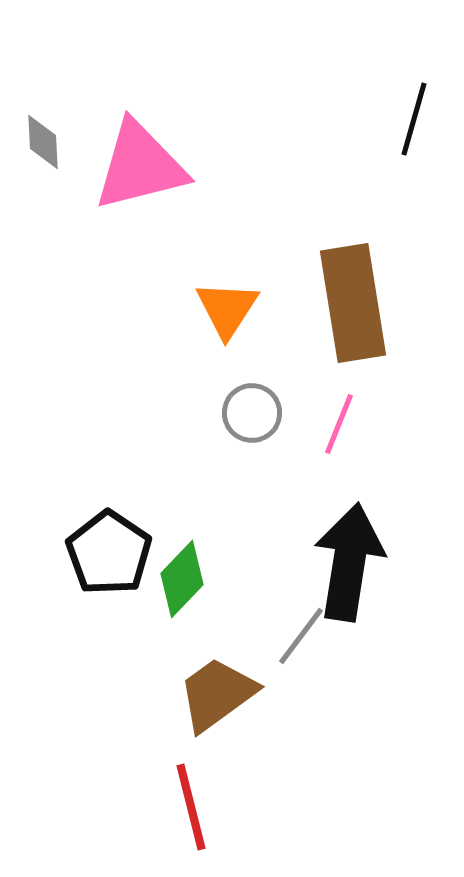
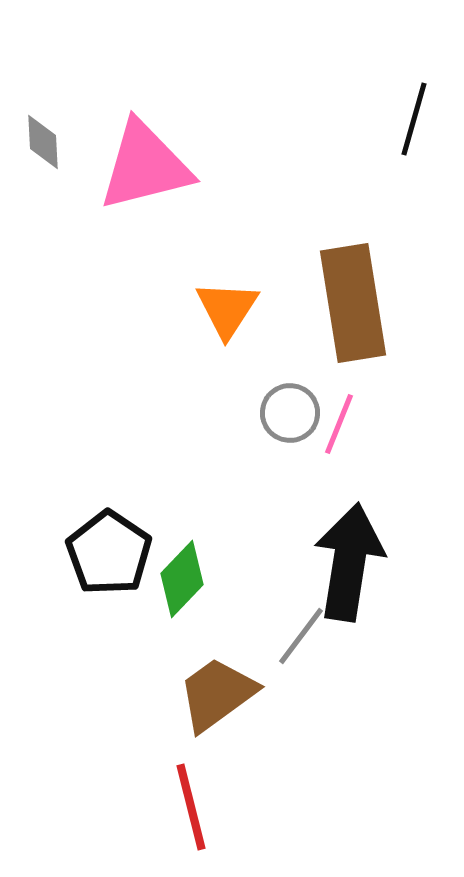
pink triangle: moved 5 px right
gray circle: moved 38 px right
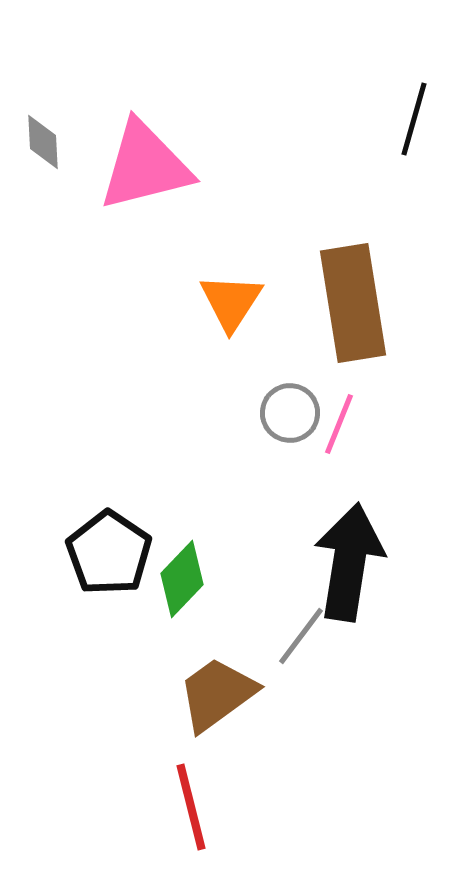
orange triangle: moved 4 px right, 7 px up
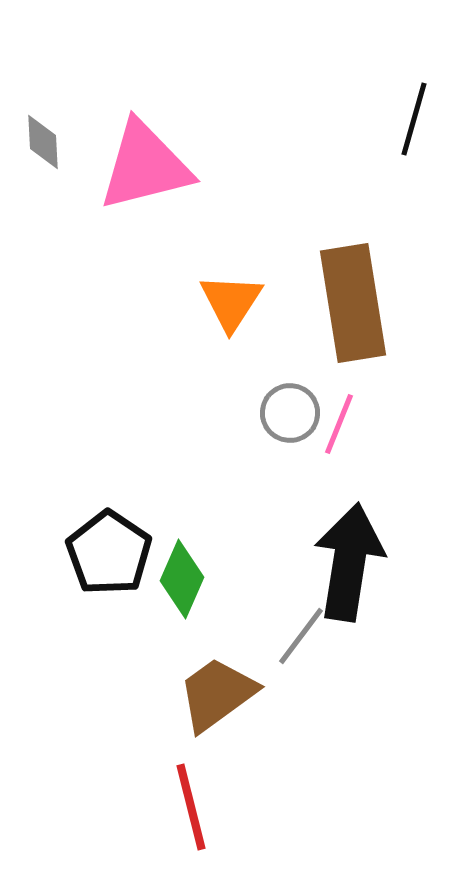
green diamond: rotated 20 degrees counterclockwise
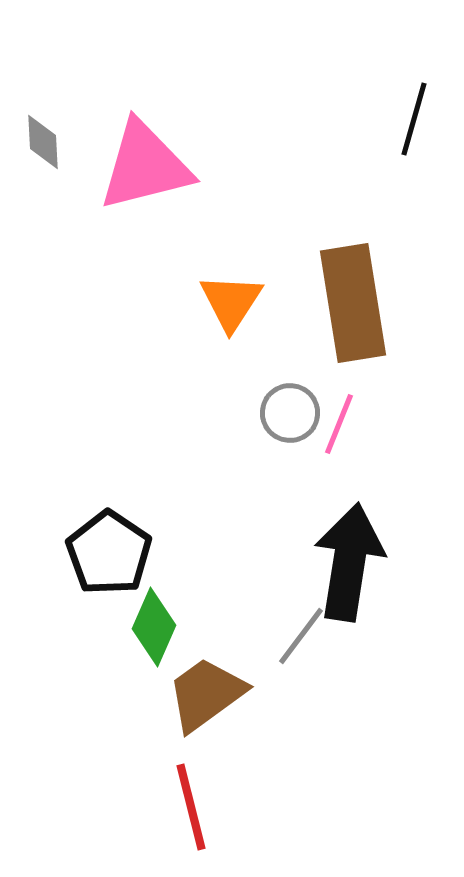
green diamond: moved 28 px left, 48 px down
brown trapezoid: moved 11 px left
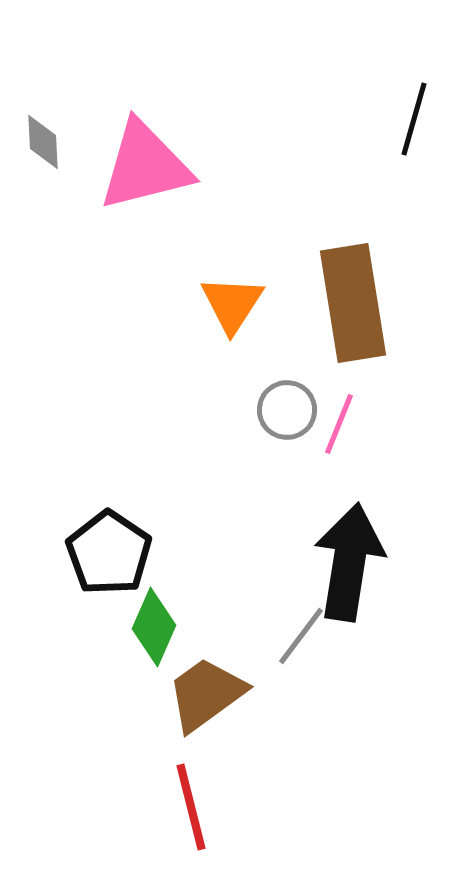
orange triangle: moved 1 px right, 2 px down
gray circle: moved 3 px left, 3 px up
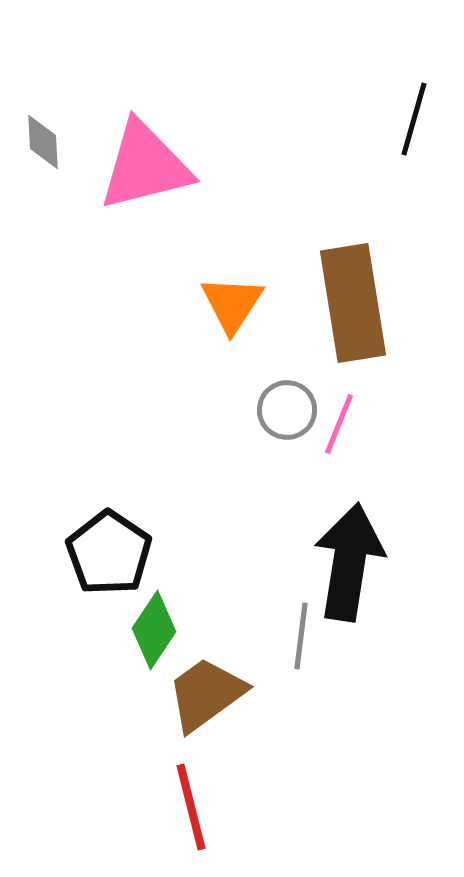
green diamond: moved 3 px down; rotated 10 degrees clockwise
gray line: rotated 30 degrees counterclockwise
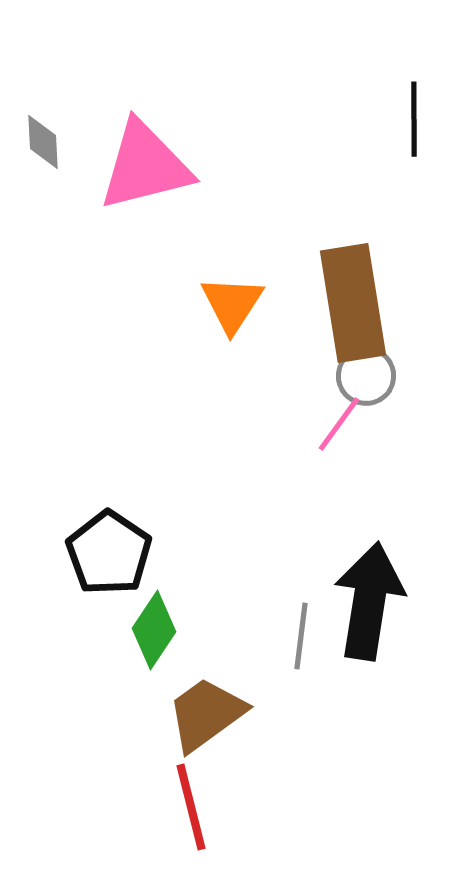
black line: rotated 16 degrees counterclockwise
gray circle: moved 79 px right, 34 px up
pink line: rotated 14 degrees clockwise
black arrow: moved 20 px right, 39 px down
brown trapezoid: moved 20 px down
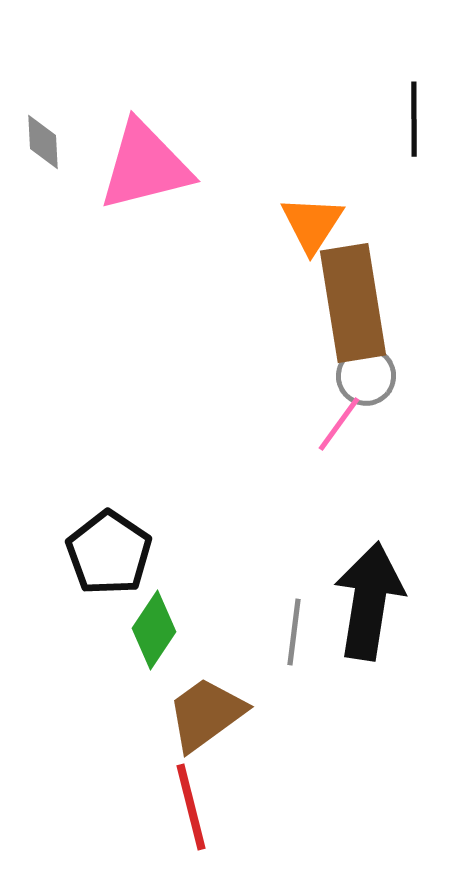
orange triangle: moved 80 px right, 80 px up
gray line: moved 7 px left, 4 px up
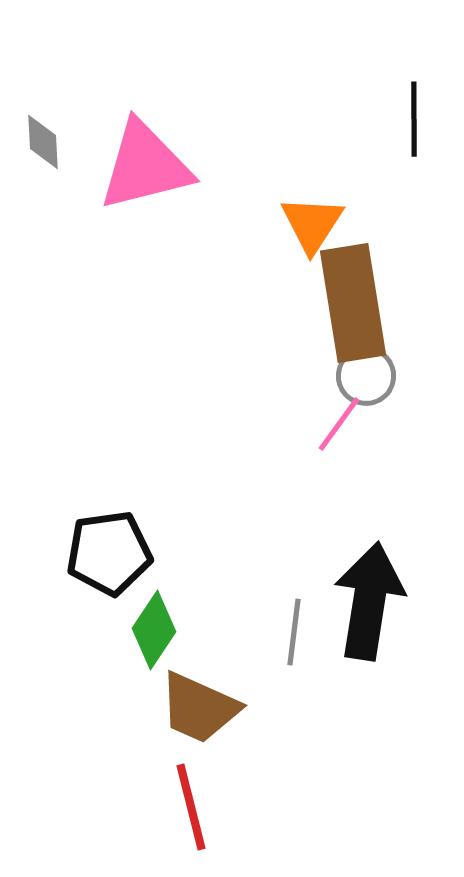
black pentagon: rotated 30 degrees clockwise
brown trapezoid: moved 7 px left, 6 px up; rotated 120 degrees counterclockwise
